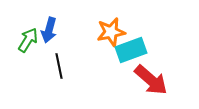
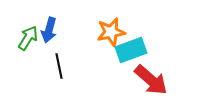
green arrow: moved 2 px up
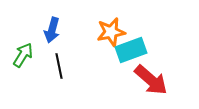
blue arrow: moved 3 px right
green arrow: moved 5 px left, 17 px down
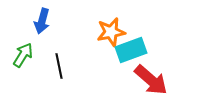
blue arrow: moved 10 px left, 9 px up
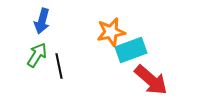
green arrow: moved 14 px right
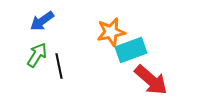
blue arrow: rotated 40 degrees clockwise
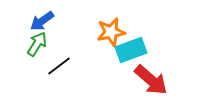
green arrow: moved 11 px up
black line: rotated 65 degrees clockwise
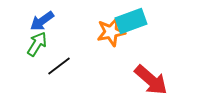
cyan rectangle: moved 29 px up
